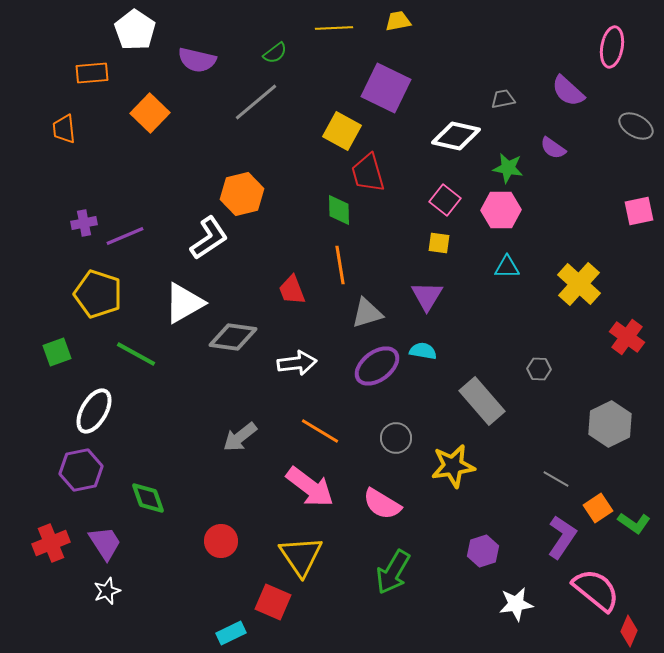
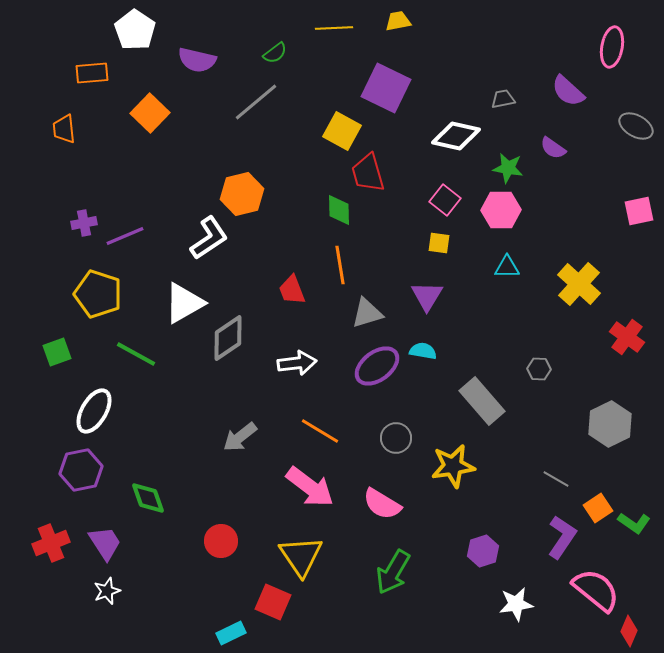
gray diamond at (233, 337): moved 5 px left, 1 px down; rotated 42 degrees counterclockwise
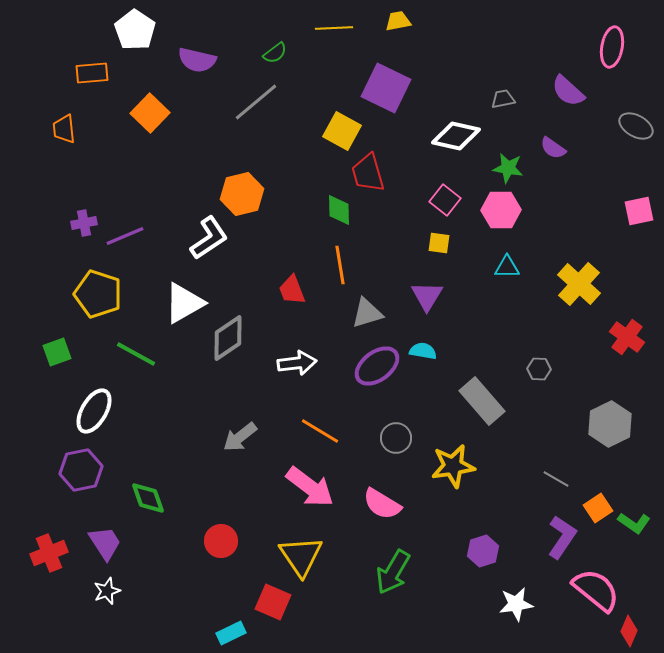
red cross at (51, 543): moved 2 px left, 10 px down
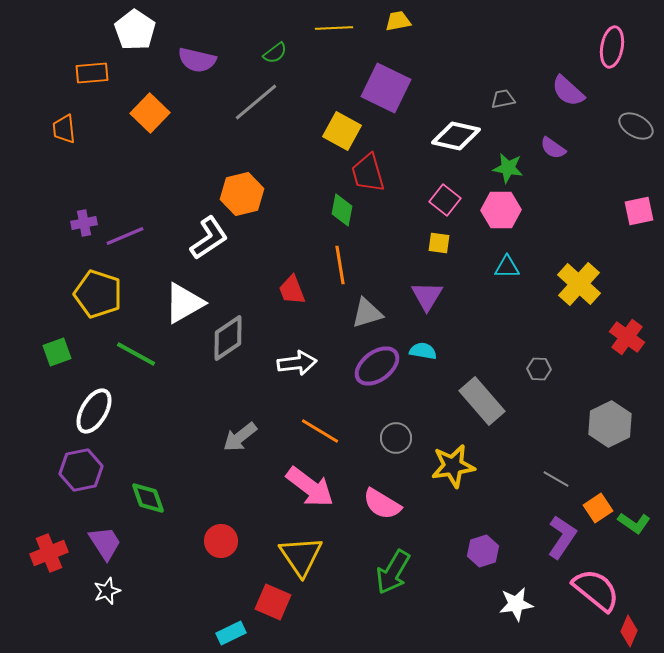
green diamond at (339, 210): moved 3 px right; rotated 12 degrees clockwise
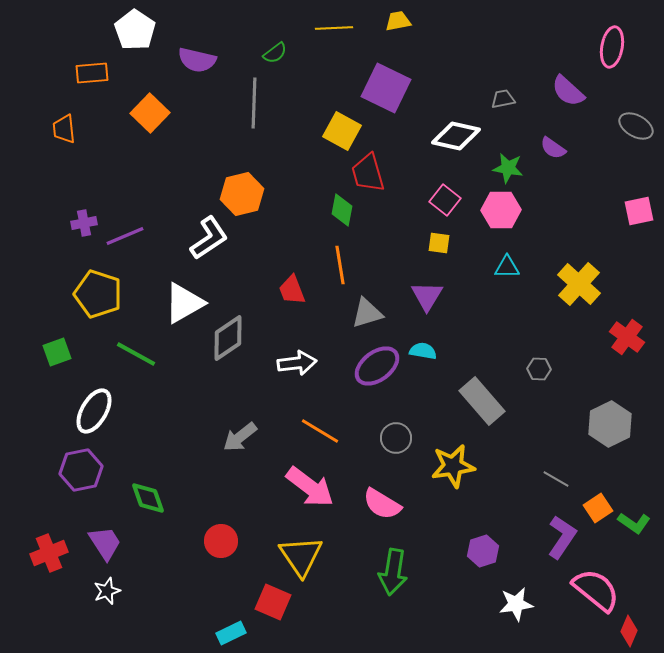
gray line at (256, 102): moved 2 px left, 1 px down; rotated 48 degrees counterclockwise
green arrow at (393, 572): rotated 21 degrees counterclockwise
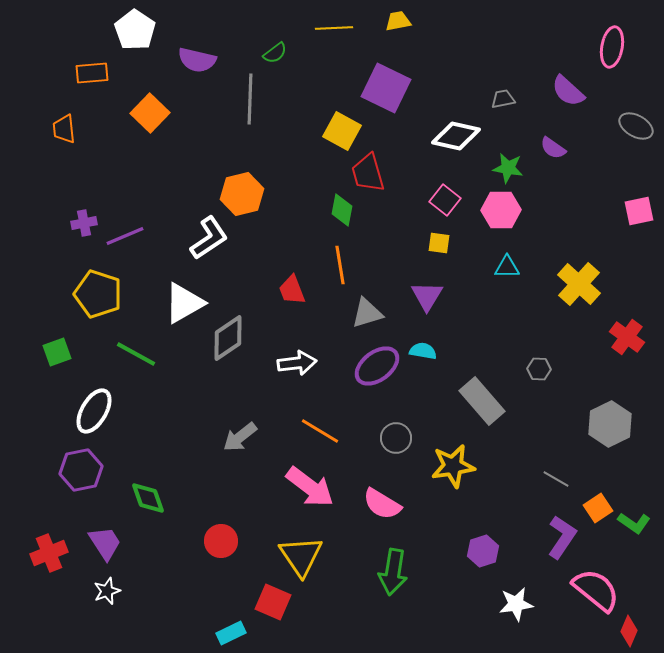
gray line at (254, 103): moved 4 px left, 4 px up
